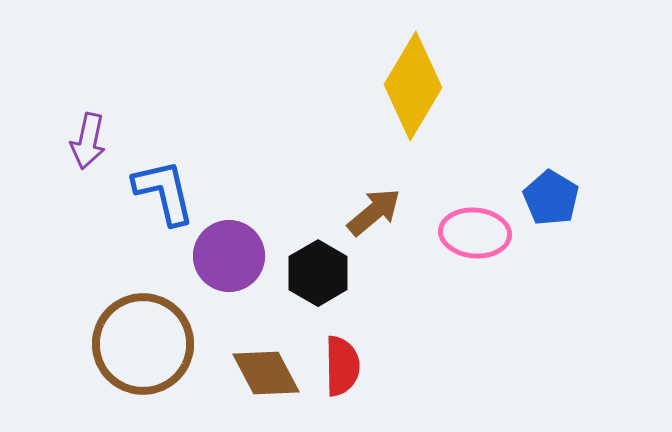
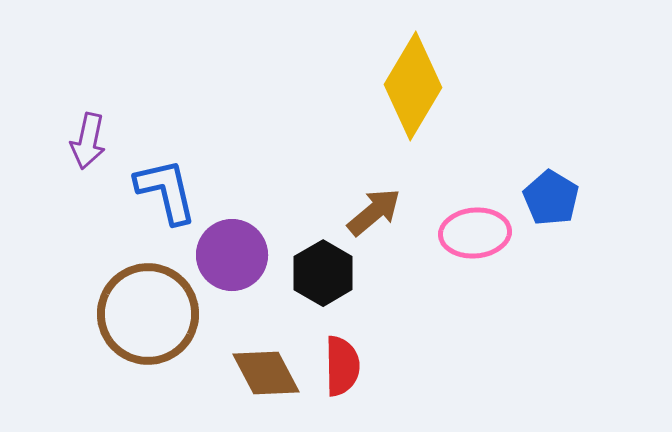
blue L-shape: moved 2 px right, 1 px up
pink ellipse: rotated 10 degrees counterclockwise
purple circle: moved 3 px right, 1 px up
black hexagon: moved 5 px right
brown circle: moved 5 px right, 30 px up
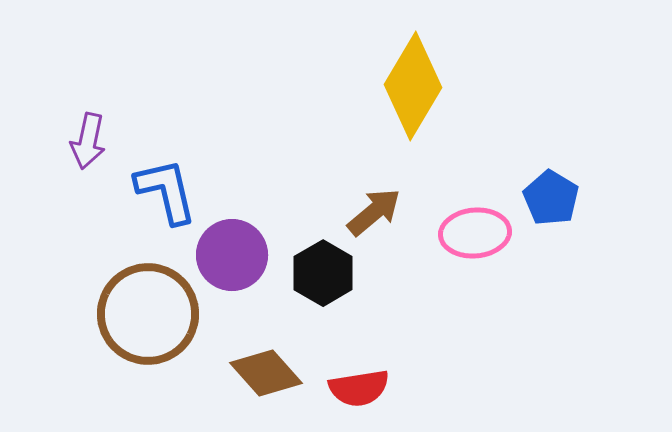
red semicircle: moved 17 px right, 22 px down; rotated 82 degrees clockwise
brown diamond: rotated 14 degrees counterclockwise
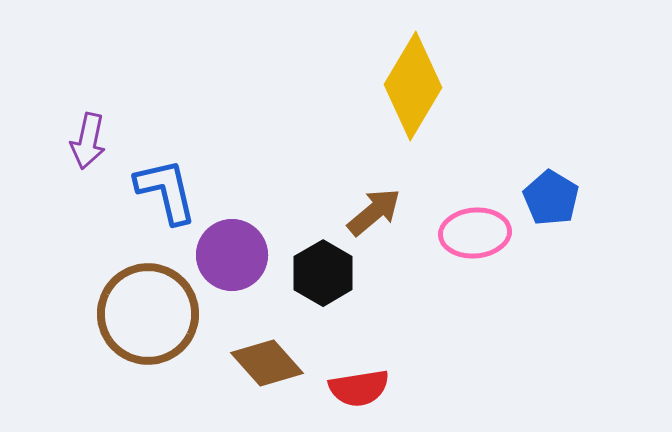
brown diamond: moved 1 px right, 10 px up
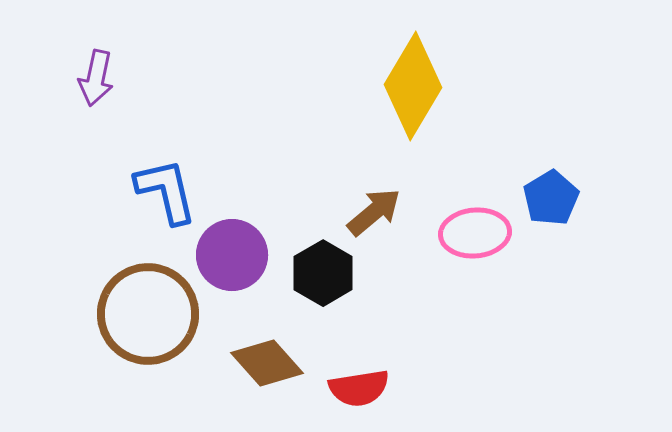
purple arrow: moved 8 px right, 63 px up
blue pentagon: rotated 10 degrees clockwise
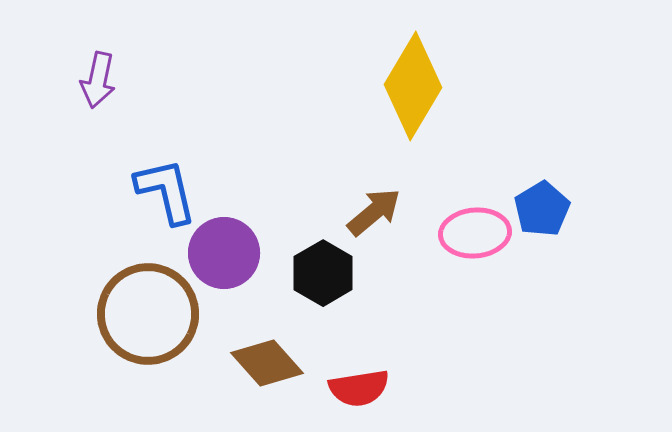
purple arrow: moved 2 px right, 2 px down
blue pentagon: moved 9 px left, 11 px down
purple circle: moved 8 px left, 2 px up
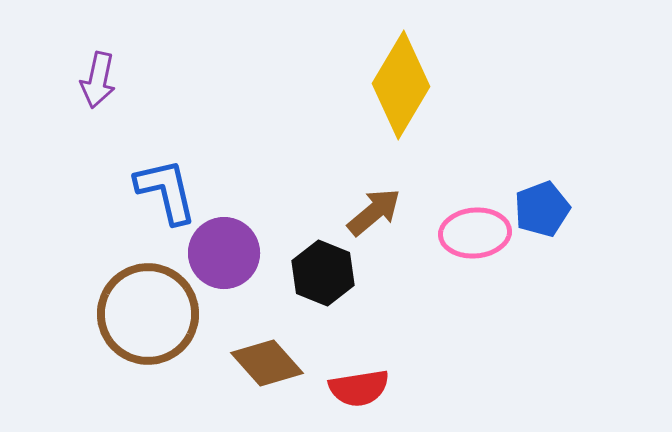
yellow diamond: moved 12 px left, 1 px up
blue pentagon: rotated 10 degrees clockwise
black hexagon: rotated 8 degrees counterclockwise
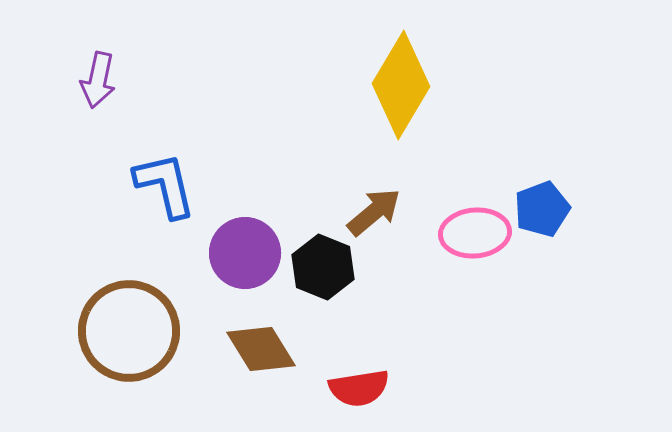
blue L-shape: moved 1 px left, 6 px up
purple circle: moved 21 px right
black hexagon: moved 6 px up
brown circle: moved 19 px left, 17 px down
brown diamond: moved 6 px left, 14 px up; rotated 10 degrees clockwise
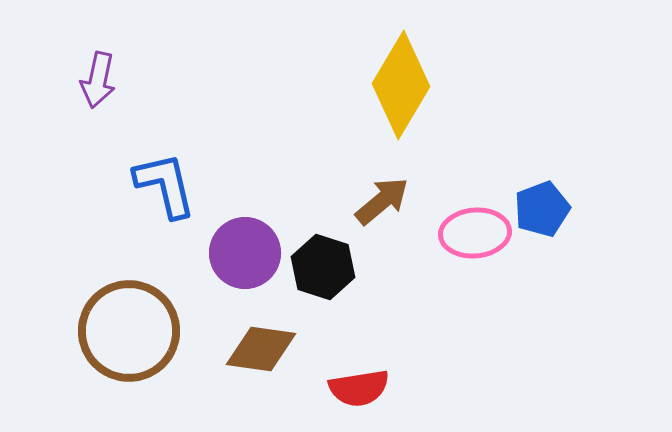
brown arrow: moved 8 px right, 11 px up
black hexagon: rotated 4 degrees counterclockwise
brown diamond: rotated 50 degrees counterclockwise
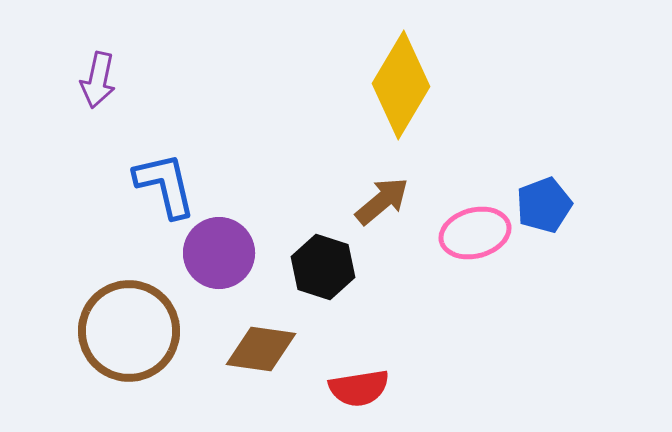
blue pentagon: moved 2 px right, 4 px up
pink ellipse: rotated 10 degrees counterclockwise
purple circle: moved 26 px left
